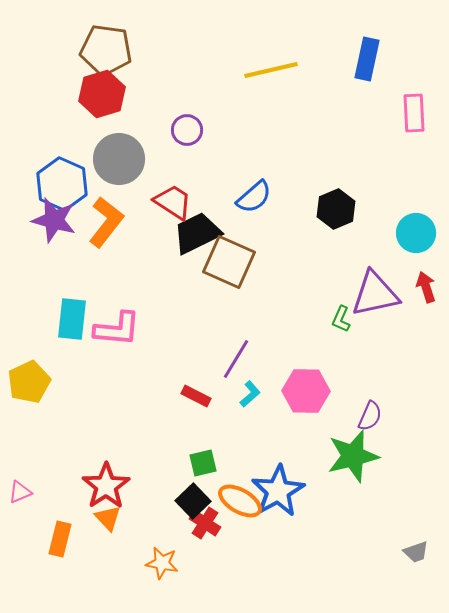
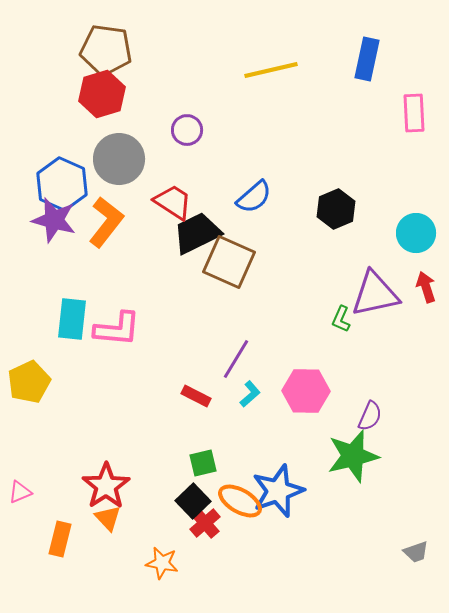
blue star: rotated 10 degrees clockwise
red cross: rotated 16 degrees clockwise
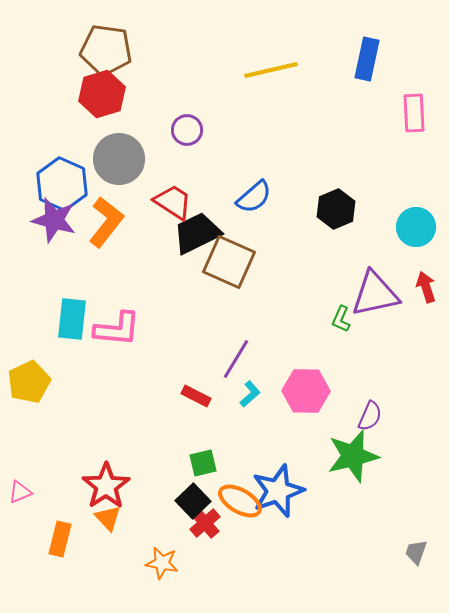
cyan circle: moved 6 px up
gray trapezoid: rotated 128 degrees clockwise
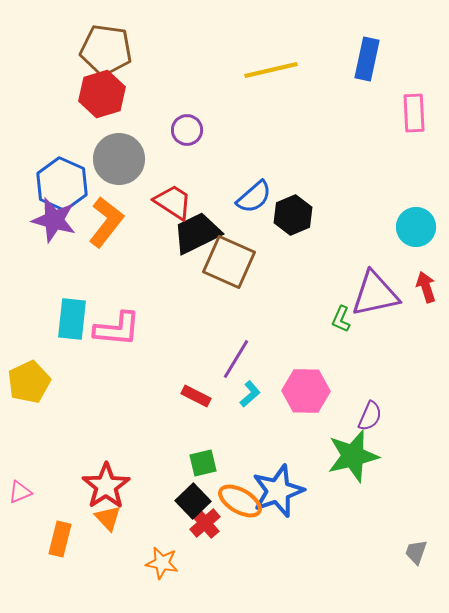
black hexagon: moved 43 px left, 6 px down
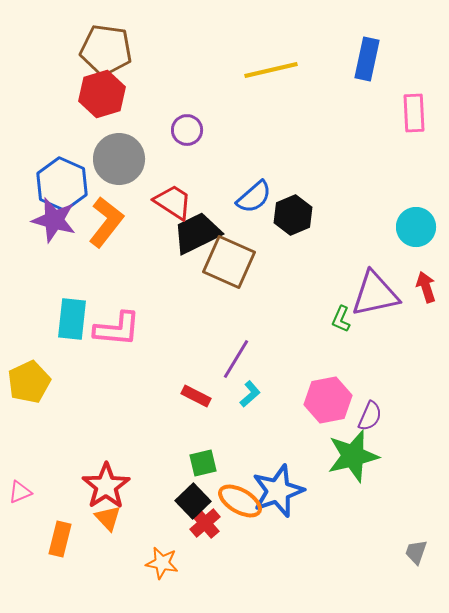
pink hexagon: moved 22 px right, 9 px down; rotated 12 degrees counterclockwise
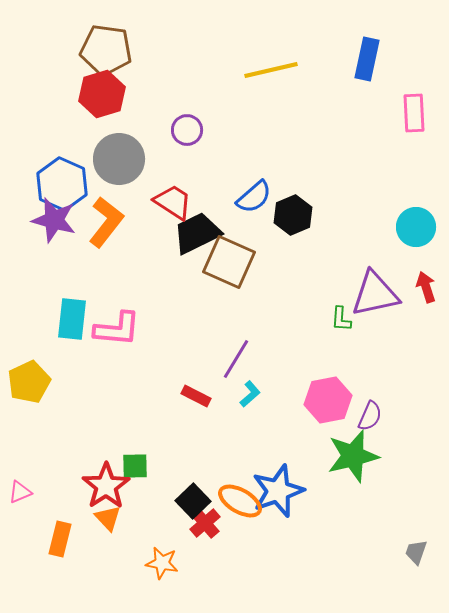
green L-shape: rotated 20 degrees counterclockwise
green square: moved 68 px left, 3 px down; rotated 12 degrees clockwise
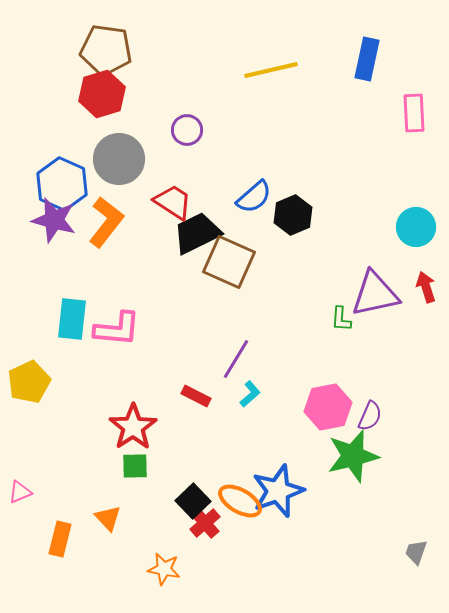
pink hexagon: moved 7 px down
red star: moved 27 px right, 59 px up
orange star: moved 2 px right, 6 px down
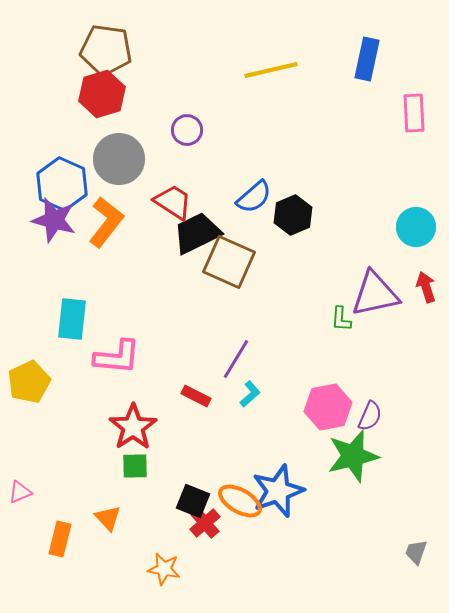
pink L-shape: moved 28 px down
black square: rotated 24 degrees counterclockwise
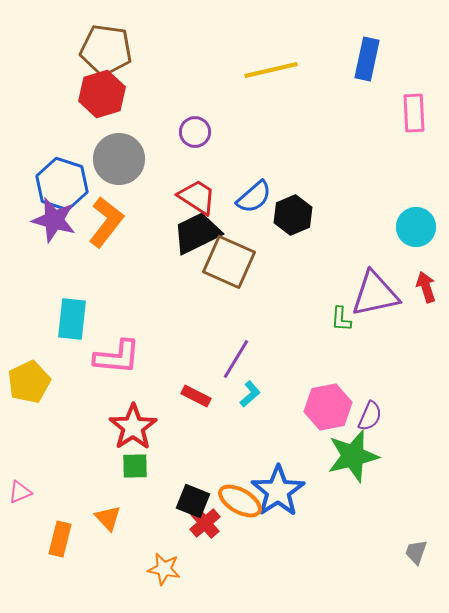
purple circle: moved 8 px right, 2 px down
blue hexagon: rotated 6 degrees counterclockwise
red trapezoid: moved 24 px right, 5 px up
blue star: rotated 14 degrees counterclockwise
